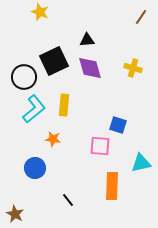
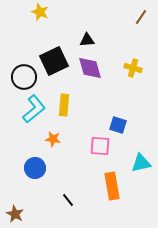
orange rectangle: rotated 12 degrees counterclockwise
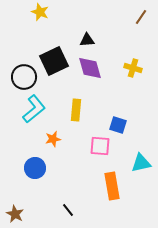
yellow rectangle: moved 12 px right, 5 px down
orange star: rotated 21 degrees counterclockwise
black line: moved 10 px down
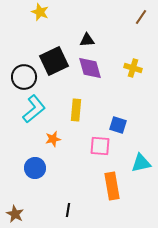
black line: rotated 48 degrees clockwise
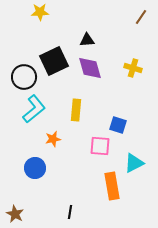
yellow star: rotated 24 degrees counterclockwise
cyan triangle: moved 7 px left; rotated 15 degrees counterclockwise
black line: moved 2 px right, 2 px down
